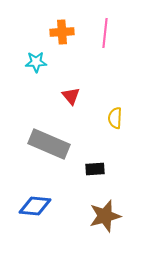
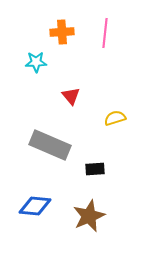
yellow semicircle: rotated 70 degrees clockwise
gray rectangle: moved 1 px right, 1 px down
brown star: moved 16 px left; rotated 8 degrees counterclockwise
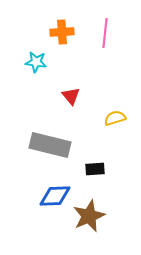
cyan star: rotated 10 degrees clockwise
gray rectangle: rotated 9 degrees counterclockwise
blue diamond: moved 20 px right, 10 px up; rotated 8 degrees counterclockwise
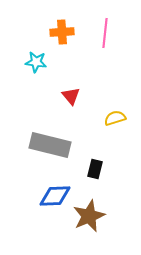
black rectangle: rotated 72 degrees counterclockwise
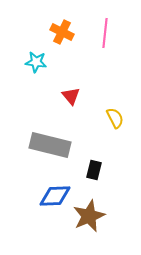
orange cross: rotated 30 degrees clockwise
yellow semicircle: rotated 80 degrees clockwise
black rectangle: moved 1 px left, 1 px down
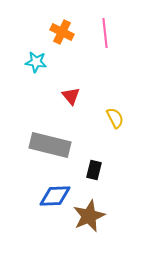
pink line: rotated 12 degrees counterclockwise
